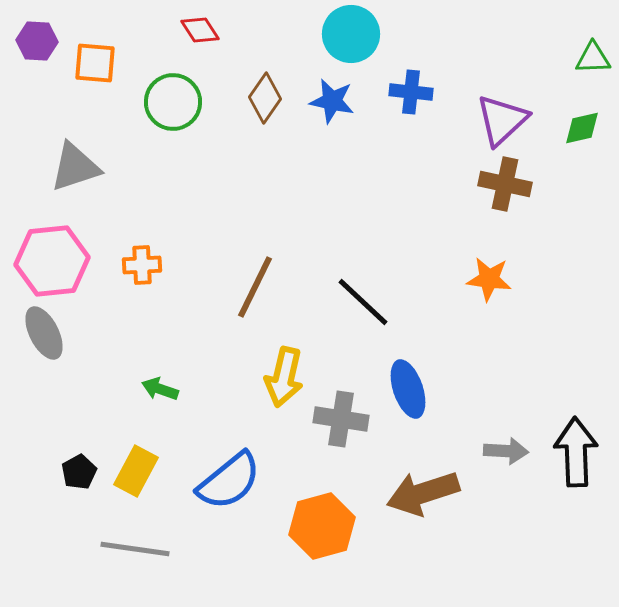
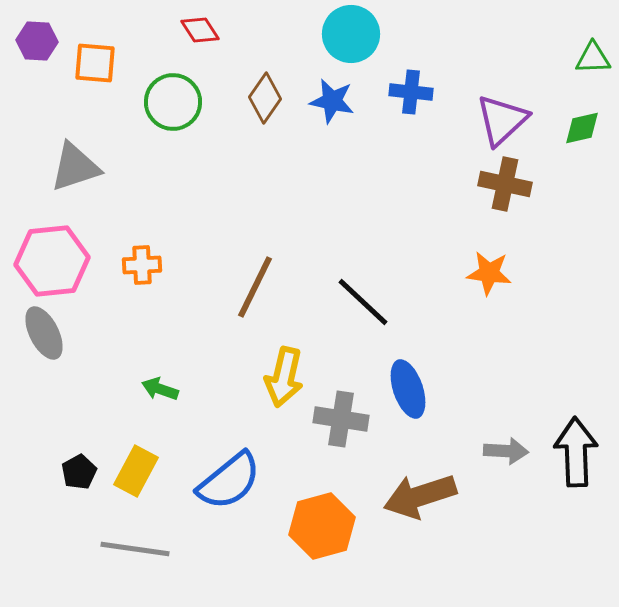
orange star: moved 6 px up
brown arrow: moved 3 px left, 3 px down
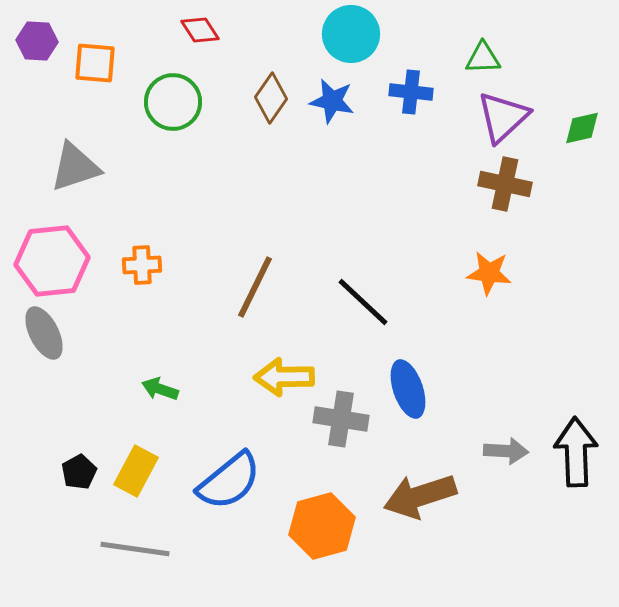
green triangle: moved 110 px left
brown diamond: moved 6 px right
purple triangle: moved 1 px right, 3 px up
yellow arrow: rotated 76 degrees clockwise
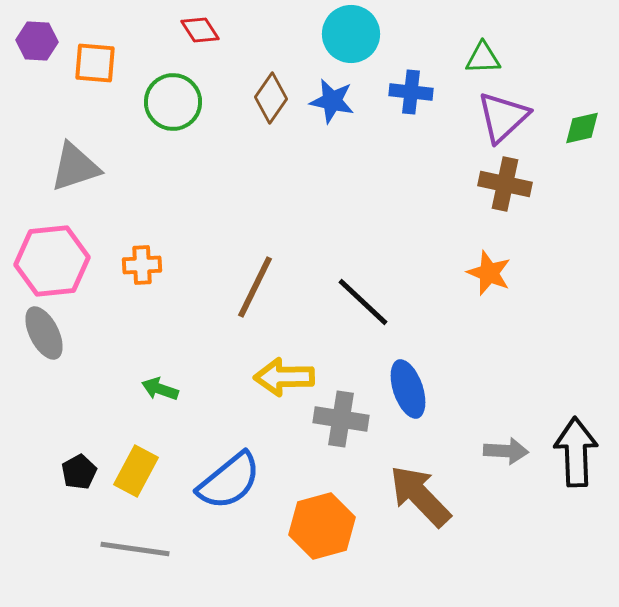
orange star: rotated 15 degrees clockwise
brown arrow: rotated 64 degrees clockwise
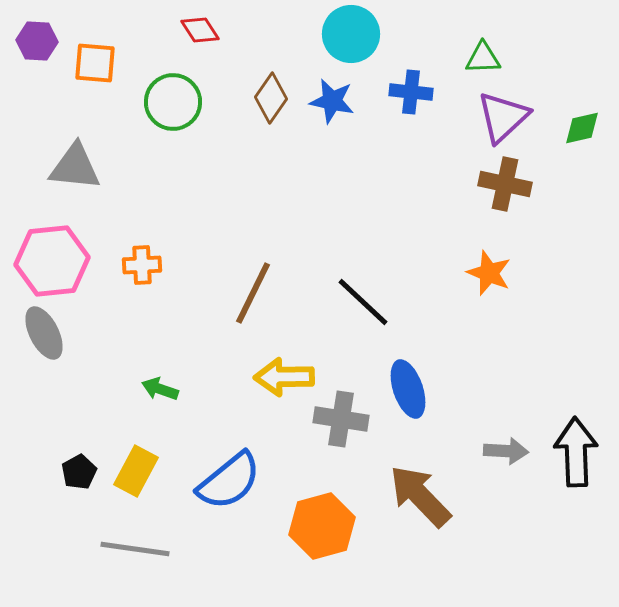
gray triangle: rotated 24 degrees clockwise
brown line: moved 2 px left, 6 px down
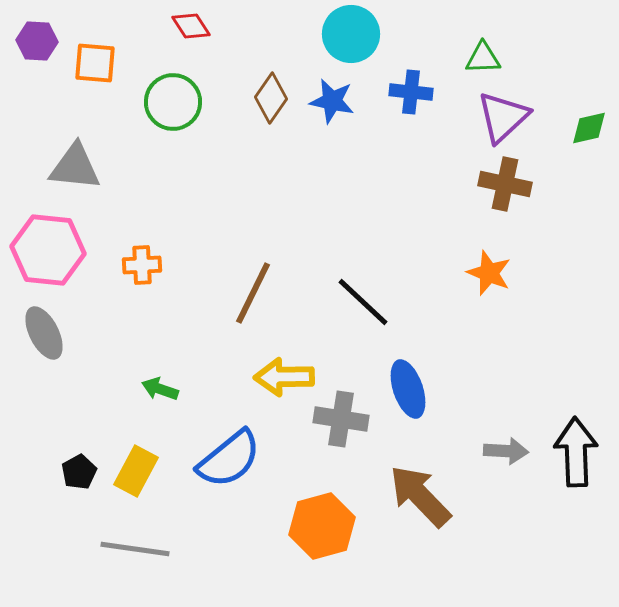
red diamond: moved 9 px left, 4 px up
green diamond: moved 7 px right
pink hexagon: moved 4 px left, 11 px up; rotated 12 degrees clockwise
blue semicircle: moved 22 px up
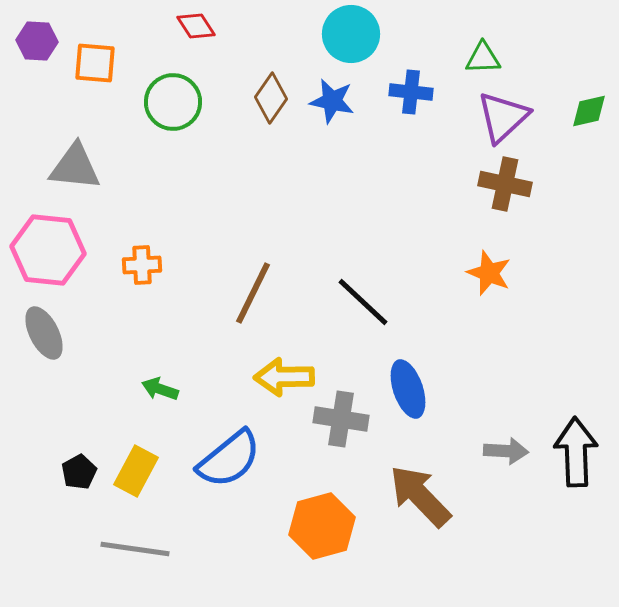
red diamond: moved 5 px right
green diamond: moved 17 px up
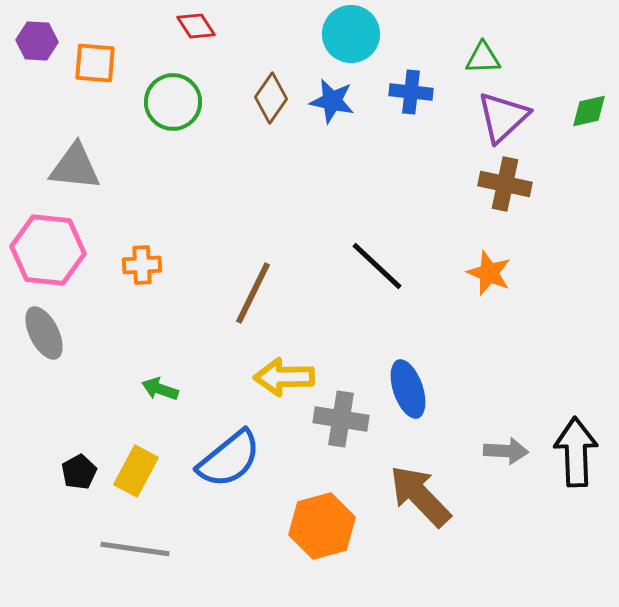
black line: moved 14 px right, 36 px up
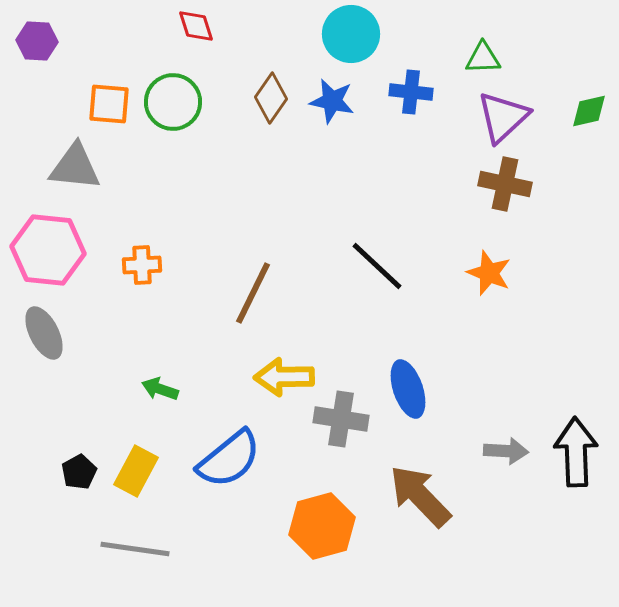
red diamond: rotated 15 degrees clockwise
orange square: moved 14 px right, 41 px down
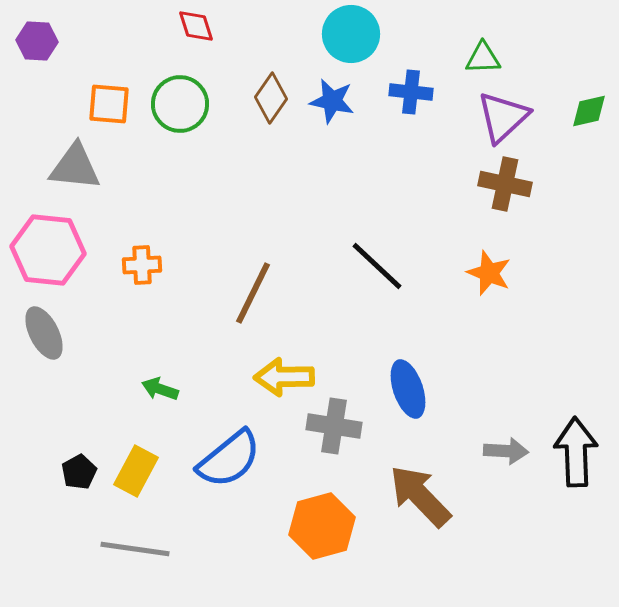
green circle: moved 7 px right, 2 px down
gray cross: moved 7 px left, 7 px down
